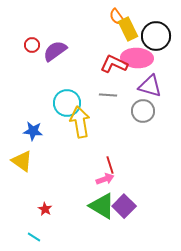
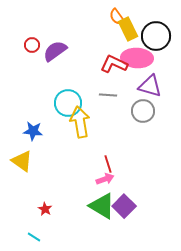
cyan circle: moved 1 px right
red line: moved 2 px left, 1 px up
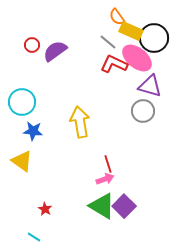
yellow rectangle: moved 3 px right, 2 px down; rotated 40 degrees counterclockwise
black circle: moved 2 px left, 2 px down
pink ellipse: rotated 36 degrees clockwise
gray line: moved 53 px up; rotated 36 degrees clockwise
cyan circle: moved 46 px left, 1 px up
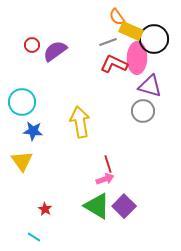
black circle: moved 1 px down
gray line: rotated 60 degrees counterclockwise
pink ellipse: rotated 52 degrees clockwise
yellow triangle: rotated 20 degrees clockwise
green triangle: moved 5 px left
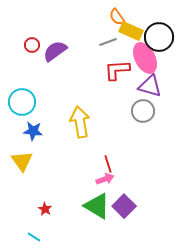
black circle: moved 5 px right, 2 px up
pink ellipse: moved 8 px right; rotated 28 degrees counterclockwise
red L-shape: moved 3 px right, 6 px down; rotated 28 degrees counterclockwise
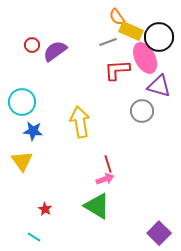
purple triangle: moved 9 px right
gray circle: moved 1 px left
purple square: moved 35 px right, 27 px down
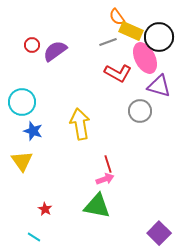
red L-shape: moved 1 px right, 3 px down; rotated 148 degrees counterclockwise
gray circle: moved 2 px left
yellow arrow: moved 2 px down
blue star: rotated 12 degrees clockwise
green triangle: rotated 20 degrees counterclockwise
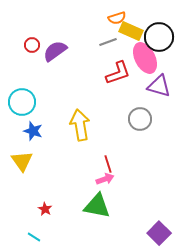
orange semicircle: moved 1 px down; rotated 72 degrees counterclockwise
red L-shape: rotated 48 degrees counterclockwise
gray circle: moved 8 px down
yellow arrow: moved 1 px down
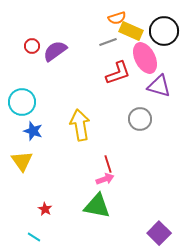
black circle: moved 5 px right, 6 px up
red circle: moved 1 px down
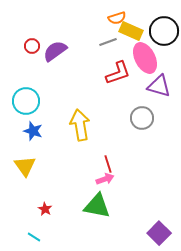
cyan circle: moved 4 px right, 1 px up
gray circle: moved 2 px right, 1 px up
yellow triangle: moved 3 px right, 5 px down
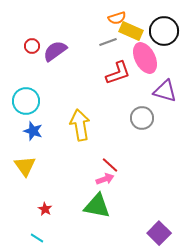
purple triangle: moved 6 px right, 5 px down
red line: moved 2 px right, 1 px down; rotated 30 degrees counterclockwise
cyan line: moved 3 px right, 1 px down
